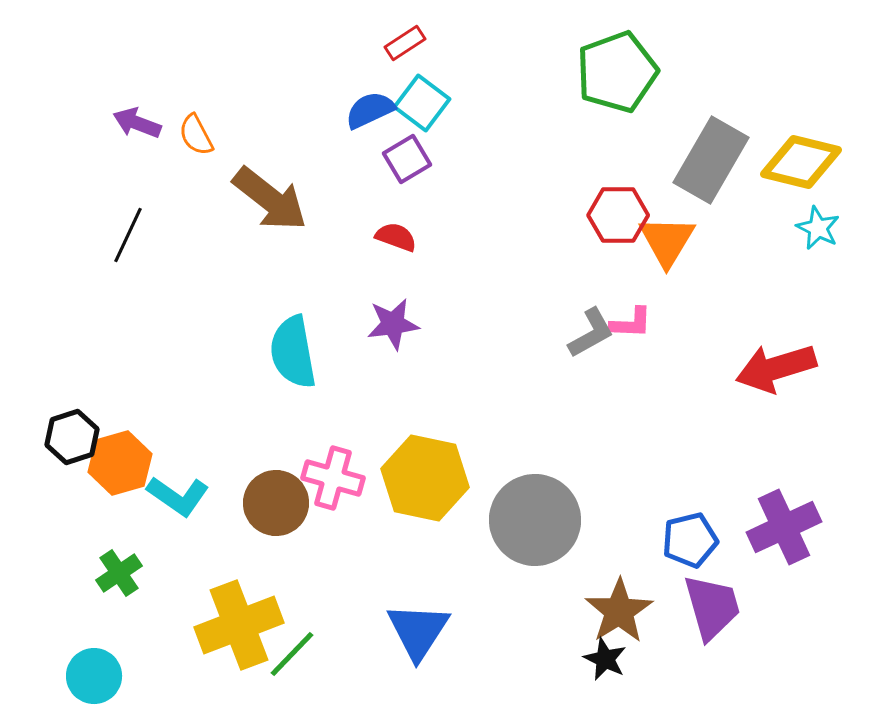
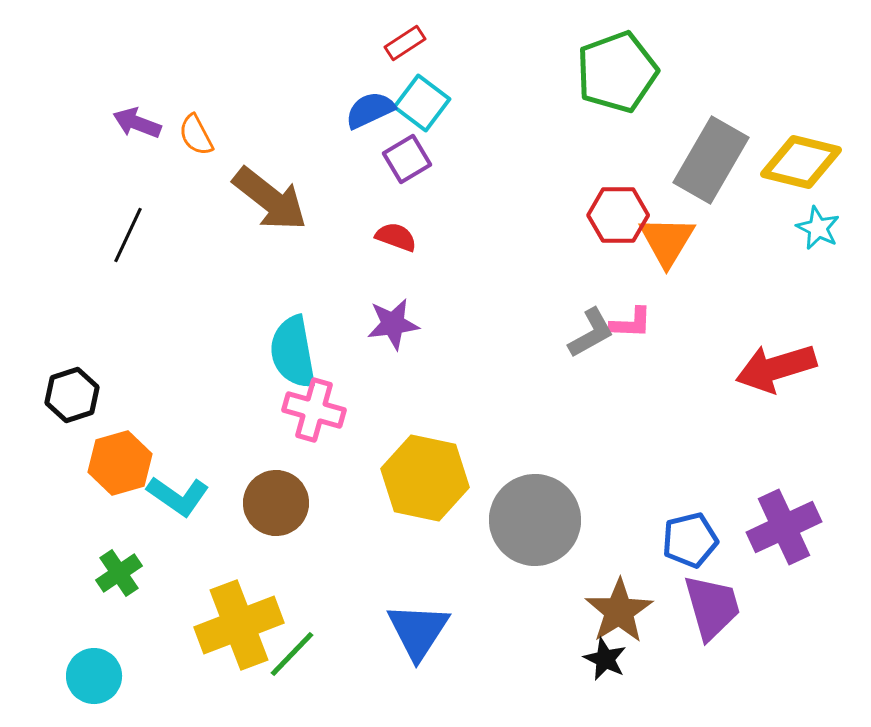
black hexagon: moved 42 px up
pink cross: moved 19 px left, 68 px up
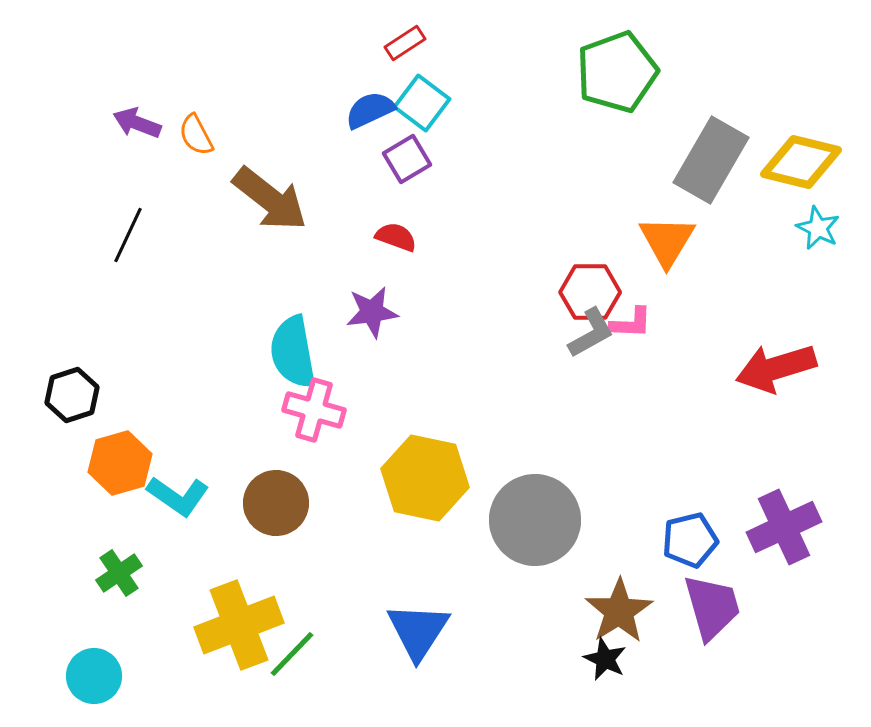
red hexagon: moved 28 px left, 77 px down
purple star: moved 21 px left, 12 px up
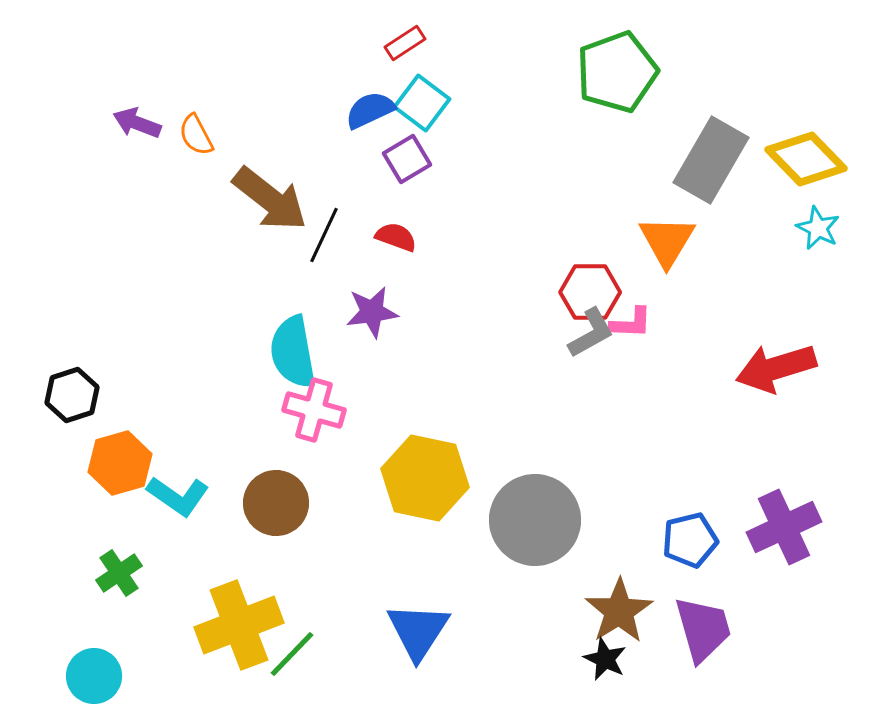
yellow diamond: moved 5 px right, 3 px up; rotated 32 degrees clockwise
black line: moved 196 px right
purple trapezoid: moved 9 px left, 22 px down
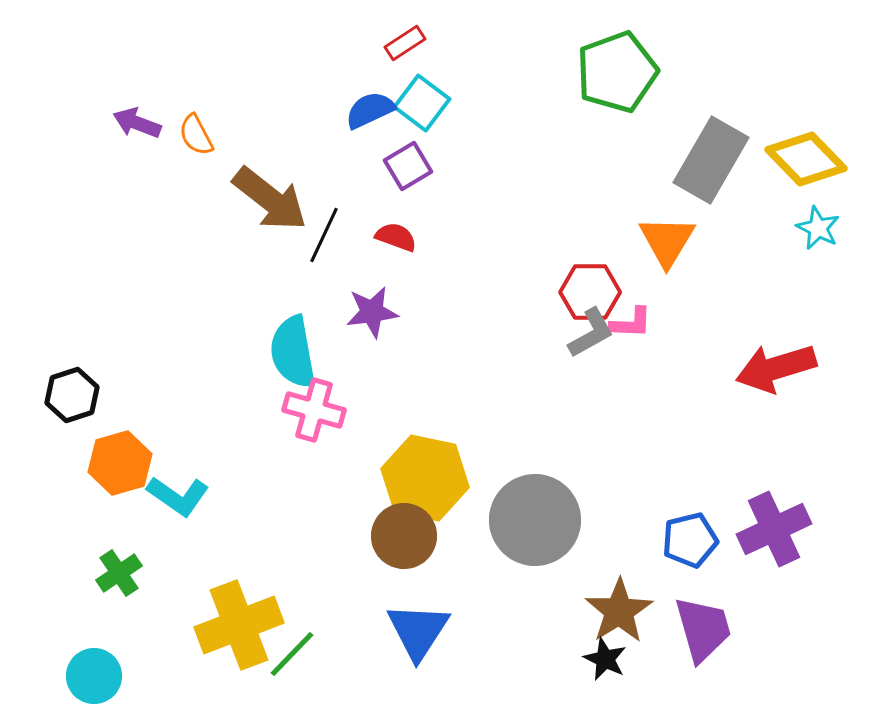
purple square: moved 1 px right, 7 px down
brown circle: moved 128 px right, 33 px down
purple cross: moved 10 px left, 2 px down
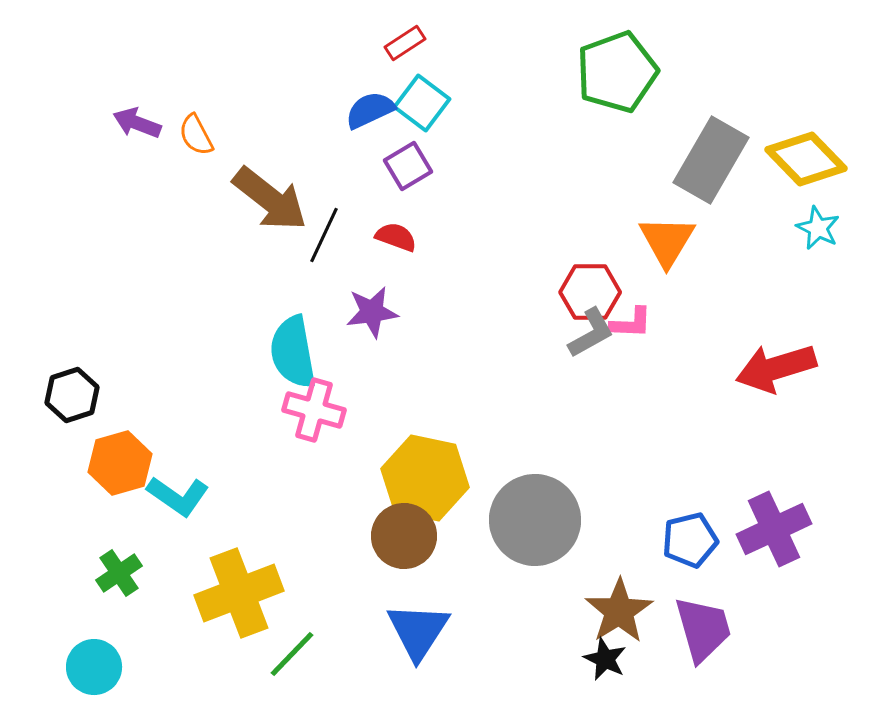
yellow cross: moved 32 px up
cyan circle: moved 9 px up
